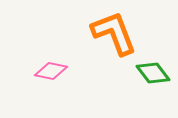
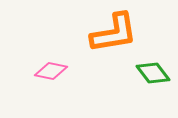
orange L-shape: rotated 102 degrees clockwise
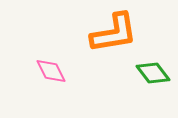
pink diamond: rotated 52 degrees clockwise
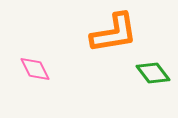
pink diamond: moved 16 px left, 2 px up
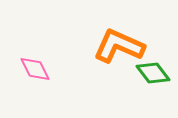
orange L-shape: moved 5 px right, 13 px down; rotated 147 degrees counterclockwise
